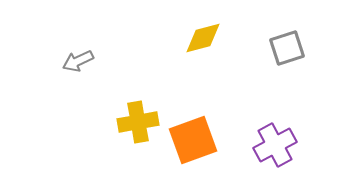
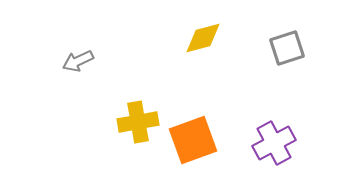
purple cross: moved 1 px left, 2 px up
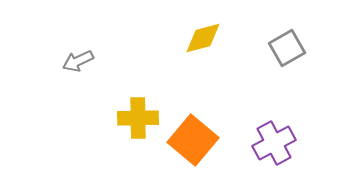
gray square: rotated 12 degrees counterclockwise
yellow cross: moved 4 px up; rotated 9 degrees clockwise
orange square: rotated 30 degrees counterclockwise
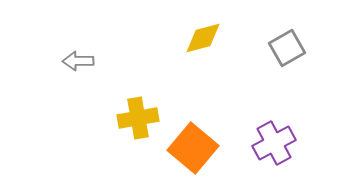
gray arrow: rotated 24 degrees clockwise
yellow cross: rotated 9 degrees counterclockwise
orange square: moved 8 px down
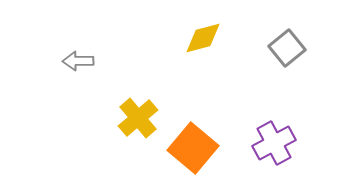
gray square: rotated 9 degrees counterclockwise
yellow cross: rotated 30 degrees counterclockwise
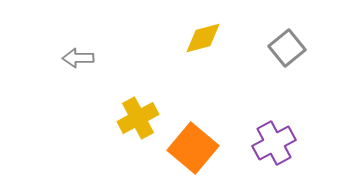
gray arrow: moved 3 px up
yellow cross: rotated 12 degrees clockwise
